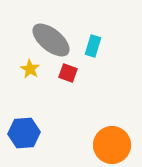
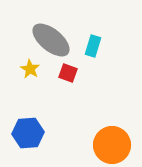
blue hexagon: moved 4 px right
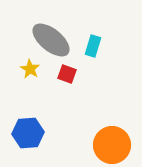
red square: moved 1 px left, 1 px down
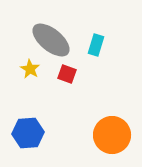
cyan rectangle: moved 3 px right, 1 px up
orange circle: moved 10 px up
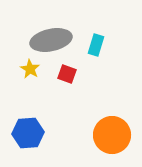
gray ellipse: rotated 51 degrees counterclockwise
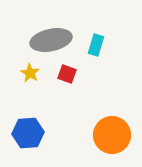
yellow star: moved 4 px down
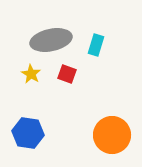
yellow star: moved 1 px right, 1 px down
blue hexagon: rotated 12 degrees clockwise
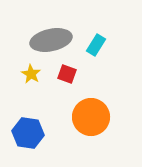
cyan rectangle: rotated 15 degrees clockwise
orange circle: moved 21 px left, 18 px up
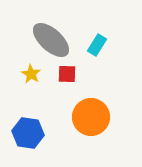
gray ellipse: rotated 54 degrees clockwise
cyan rectangle: moved 1 px right
red square: rotated 18 degrees counterclockwise
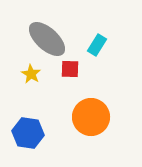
gray ellipse: moved 4 px left, 1 px up
red square: moved 3 px right, 5 px up
